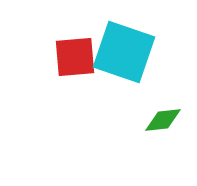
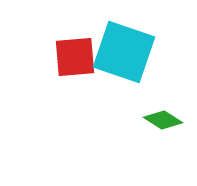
green diamond: rotated 39 degrees clockwise
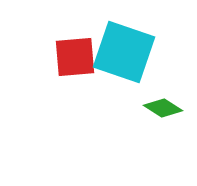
green diamond: moved 12 px up
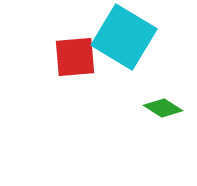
cyan square: moved 15 px up; rotated 12 degrees clockwise
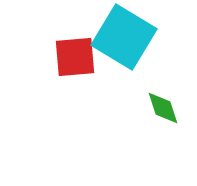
green diamond: rotated 39 degrees clockwise
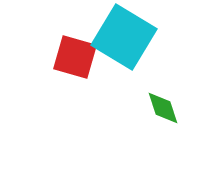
red square: rotated 21 degrees clockwise
